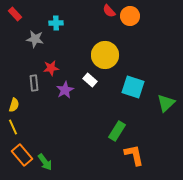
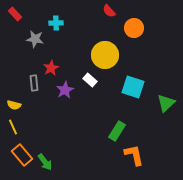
orange circle: moved 4 px right, 12 px down
red star: rotated 21 degrees counterclockwise
yellow semicircle: rotated 88 degrees clockwise
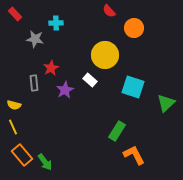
orange L-shape: rotated 15 degrees counterclockwise
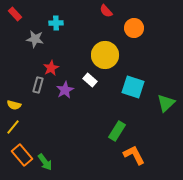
red semicircle: moved 3 px left
gray rectangle: moved 4 px right, 2 px down; rotated 21 degrees clockwise
yellow line: rotated 63 degrees clockwise
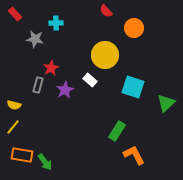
orange rectangle: rotated 40 degrees counterclockwise
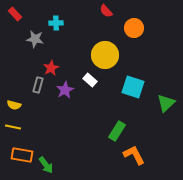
yellow line: rotated 63 degrees clockwise
green arrow: moved 1 px right, 3 px down
